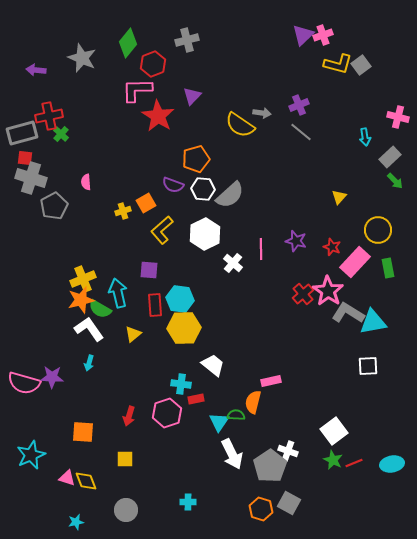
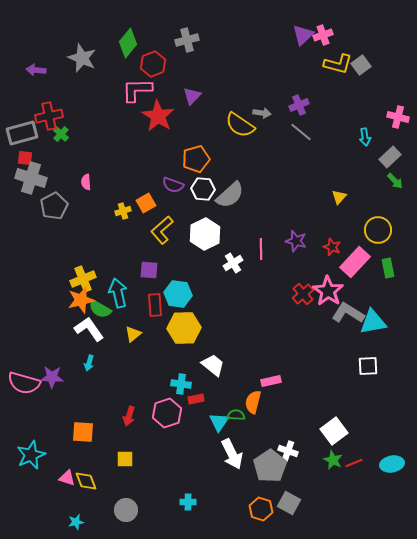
white cross at (233, 263): rotated 18 degrees clockwise
cyan hexagon at (180, 299): moved 2 px left, 5 px up
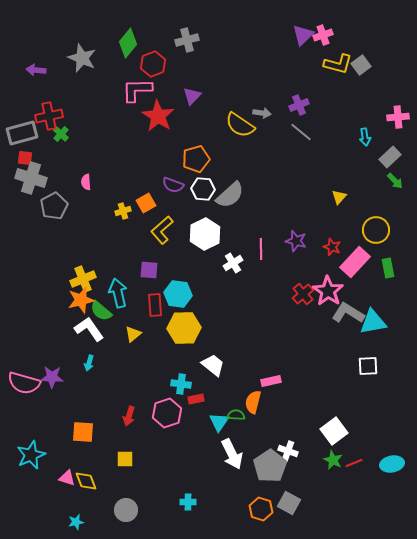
pink cross at (398, 117): rotated 20 degrees counterclockwise
yellow circle at (378, 230): moved 2 px left
green semicircle at (100, 309): moved 1 px right, 2 px down; rotated 10 degrees clockwise
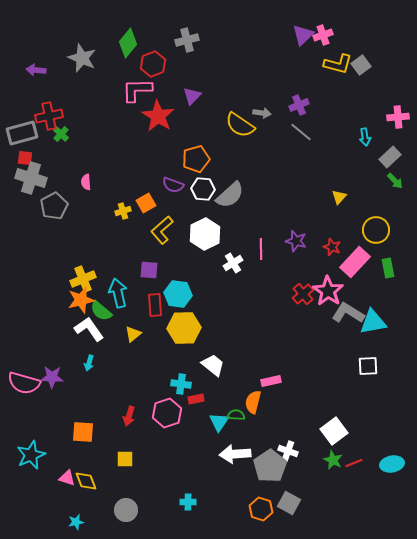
white arrow at (232, 454): moved 3 px right; rotated 112 degrees clockwise
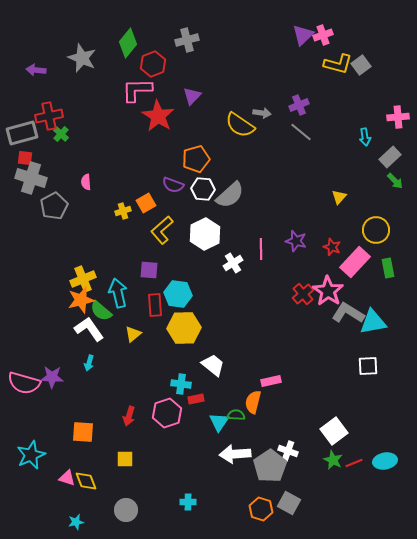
cyan ellipse at (392, 464): moved 7 px left, 3 px up
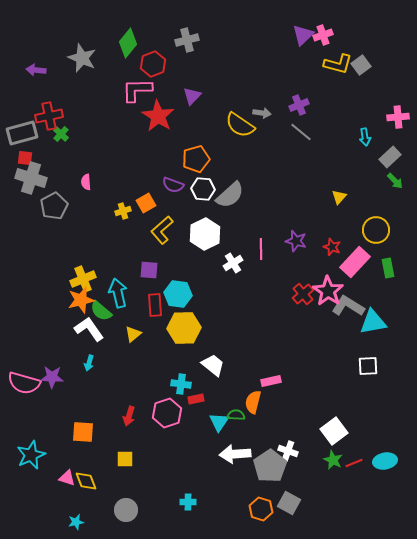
gray L-shape at (348, 313): moved 7 px up
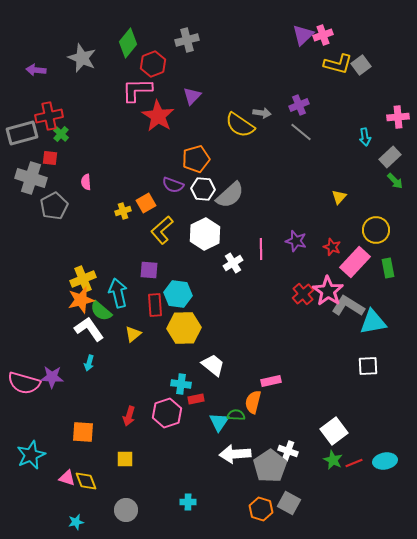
red square at (25, 158): moved 25 px right
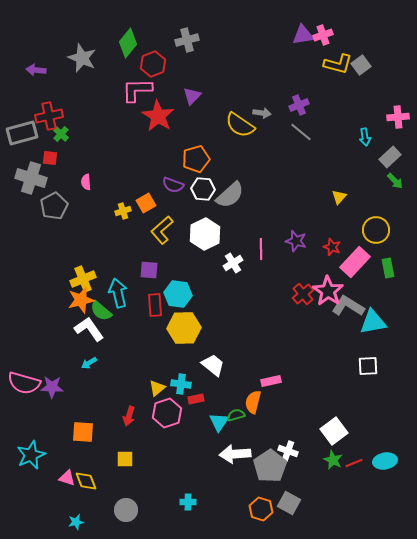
purple triangle at (303, 35): rotated 35 degrees clockwise
yellow triangle at (133, 334): moved 24 px right, 54 px down
cyan arrow at (89, 363): rotated 42 degrees clockwise
purple star at (52, 377): moved 10 px down
green semicircle at (236, 415): rotated 18 degrees counterclockwise
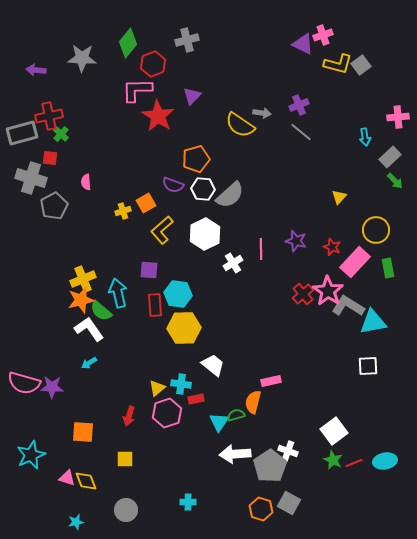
purple triangle at (303, 35): moved 9 px down; rotated 35 degrees clockwise
gray star at (82, 58): rotated 20 degrees counterclockwise
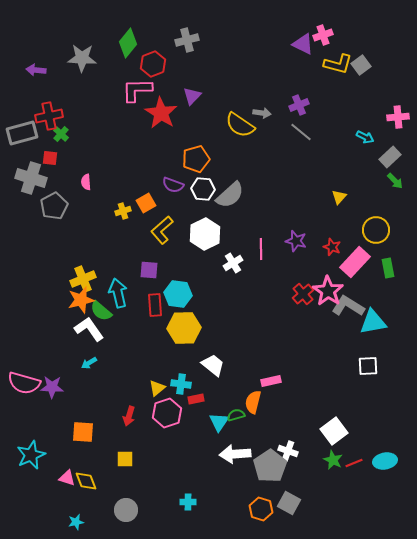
red star at (158, 116): moved 3 px right, 3 px up
cyan arrow at (365, 137): rotated 54 degrees counterclockwise
